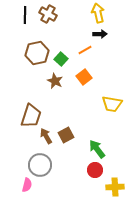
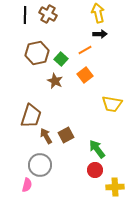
orange square: moved 1 px right, 2 px up
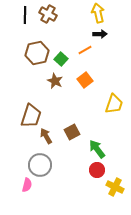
orange square: moved 5 px down
yellow trapezoid: moved 2 px right; rotated 80 degrees counterclockwise
brown square: moved 6 px right, 3 px up
red circle: moved 2 px right
yellow cross: rotated 30 degrees clockwise
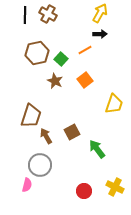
yellow arrow: moved 2 px right; rotated 42 degrees clockwise
red circle: moved 13 px left, 21 px down
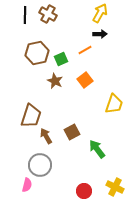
green square: rotated 24 degrees clockwise
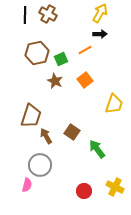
brown square: rotated 28 degrees counterclockwise
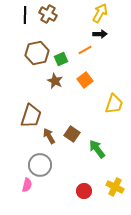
brown square: moved 2 px down
brown arrow: moved 3 px right
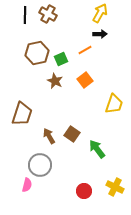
brown trapezoid: moved 9 px left, 2 px up
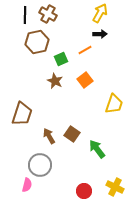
brown hexagon: moved 11 px up
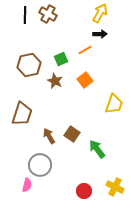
brown hexagon: moved 8 px left, 23 px down
